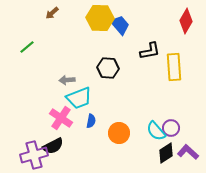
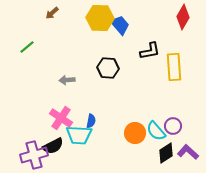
red diamond: moved 3 px left, 4 px up
cyan trapezoid: moved 37 px down; rotated 24 degrees clockwise
purple circle: moved 2 px right, 2 px up
orange circle: moved 16 px right
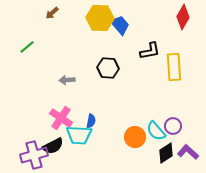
orange circle: moved 4 px down
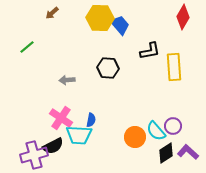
blue semicircle: moved 1 px up
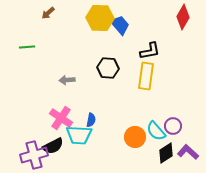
brown arrow: moved 4 px left
green line: rotated 35 degrees clockwise
yellow rectangle: moved 28 px left, 9 px down; rotated 12 degrees clockwise
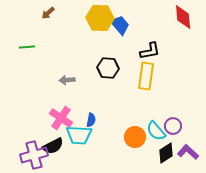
red diamond: rotated 35 degrees counterclockwise
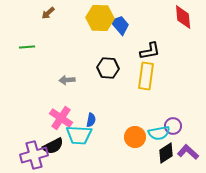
cyan semicircle: moved 3 px right, 2 px down; rotated 60 degrees counterclockwise
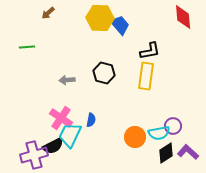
black hexagon: moved 4 px left, 5 px down; rotated 10 degrees clockwise
cyan trapezoid: moved 9 px left; rotated 112 degrees clockwise
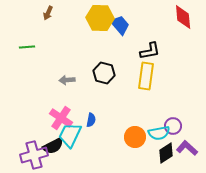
brown arrow: rotated 24 degrees counterclockwise
purple L-shape: moved 1 px left, 4 px up
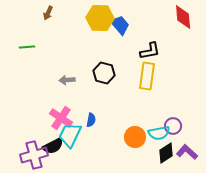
yellow rectangle: moved 1 px right
purple L-shape: moved 4 px down
